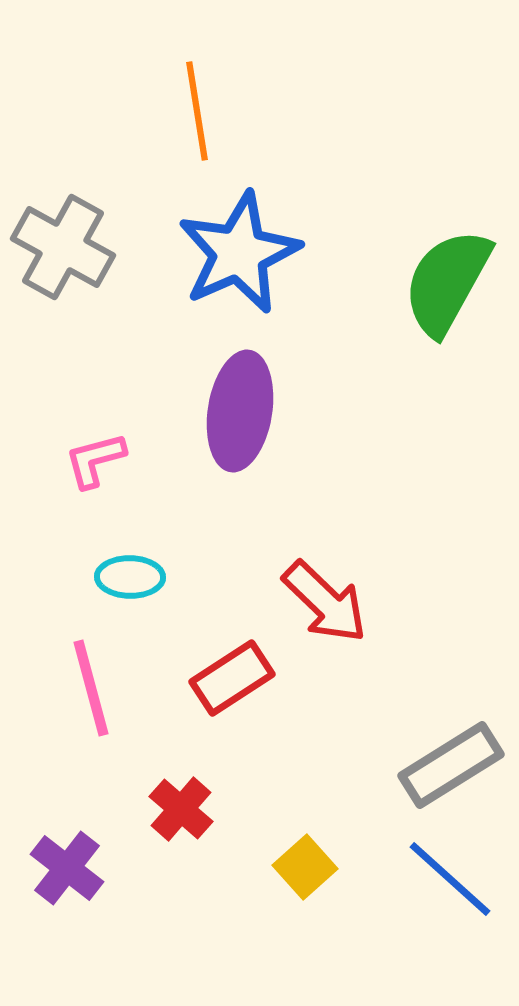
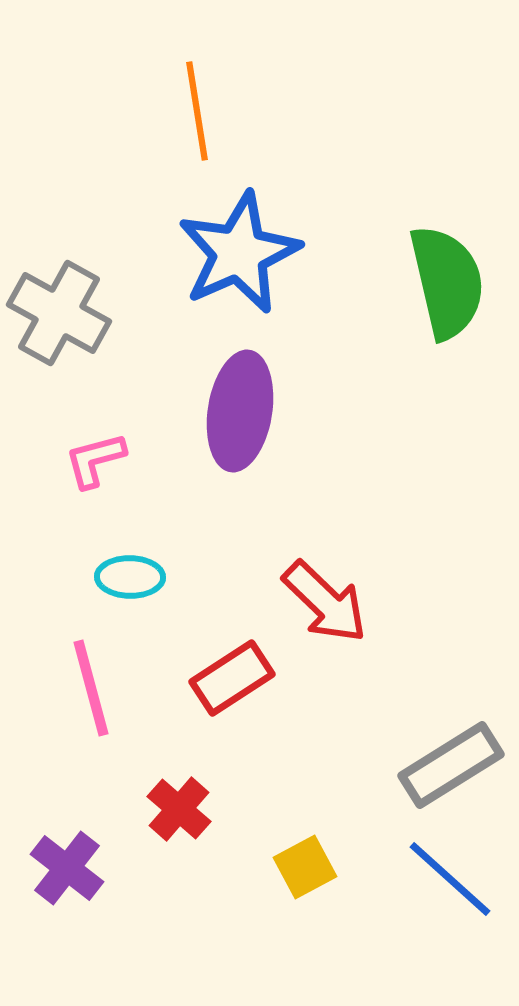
gray cross: moved 4 px left, 66 px down
green semicircle: rotated 138 degrees clockwise
red cross: moved 2 px left
yellow square: rotated 14 degrees clockwise
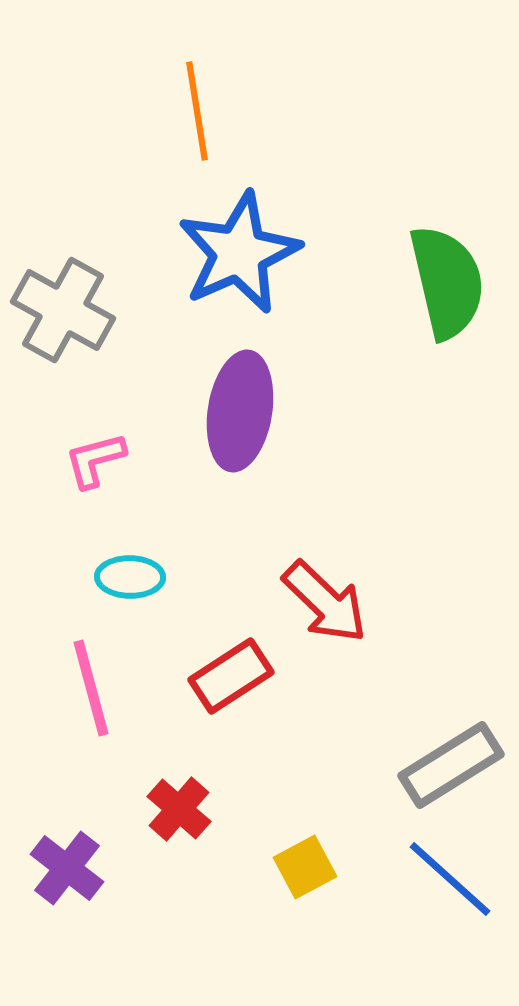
gray cross: moved 4 px right, 3 px up
red rectangle: moved 1 px left, 2 px up
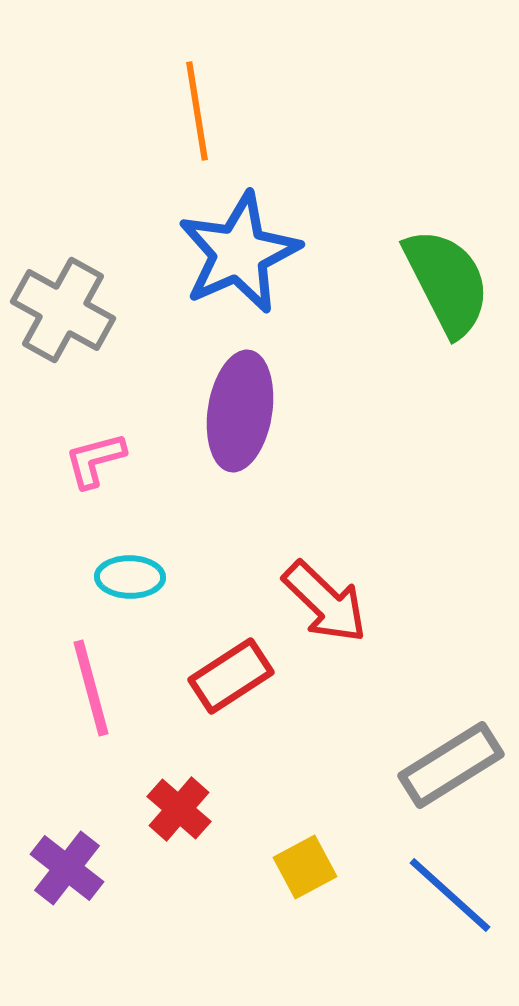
green semicircle: rotated 14 degrees counterclockwise
blue line: moved 16 px down
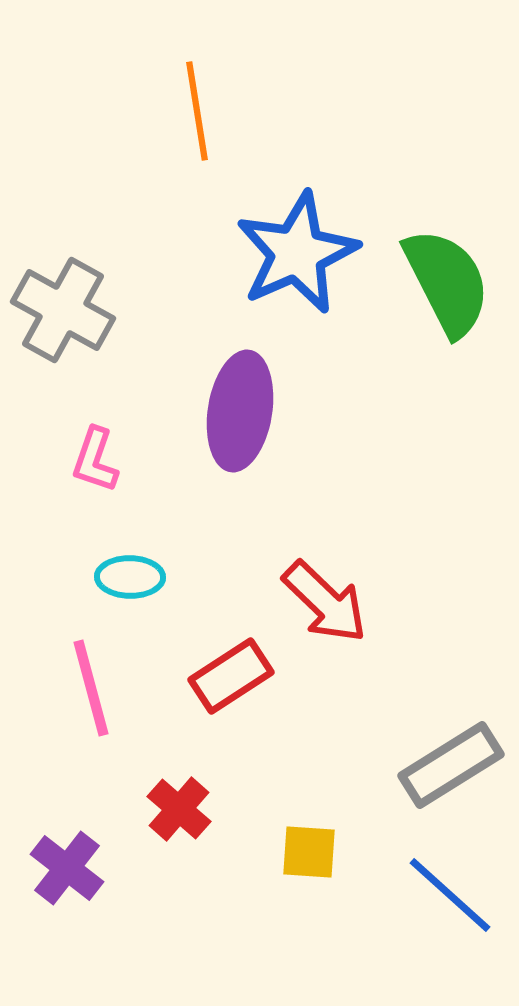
blue star: moved 58 px right
pink L-shape: rotated 56 degrees counterclockwise
yellow square: moved 4 px right, 15 px up; rotated 32 degrees clockwise
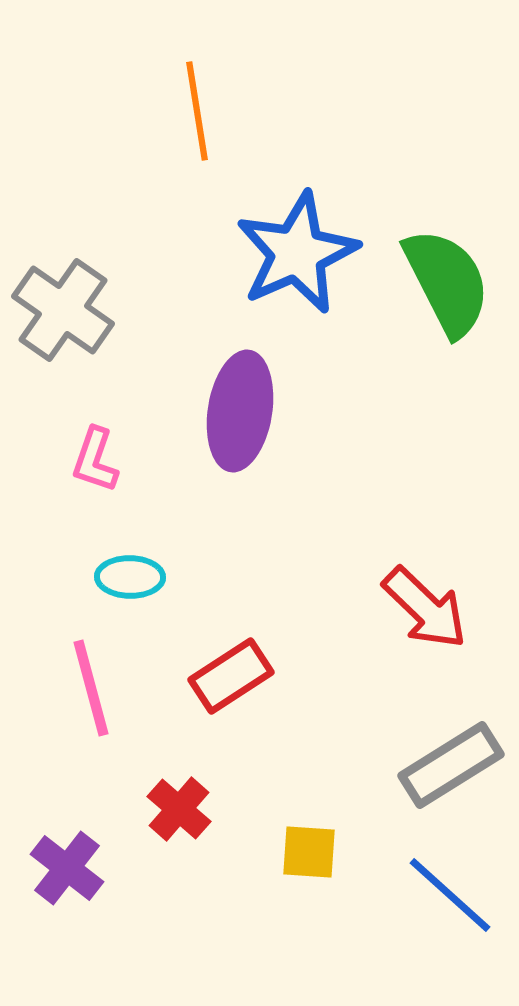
gray cross: rotated 6 degrees clockwise
red arrow: moved 100 px right, 6 px down
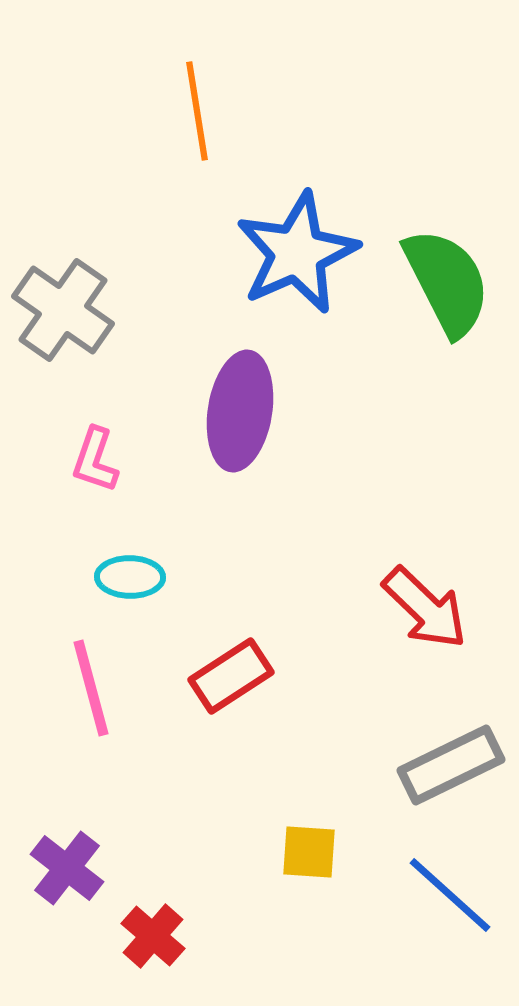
gray rectangle: rotated 6 degrees clockwise
red cross: moved 26 px left, 127 px down
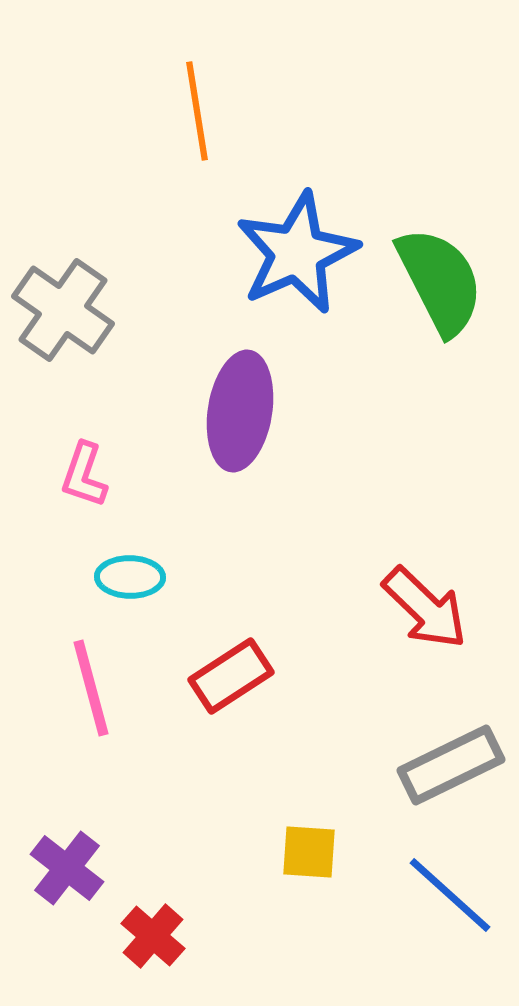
green semicircle: moved 7 px left, 1 px up
pink L-shape: moved 11 px left, 15 px down
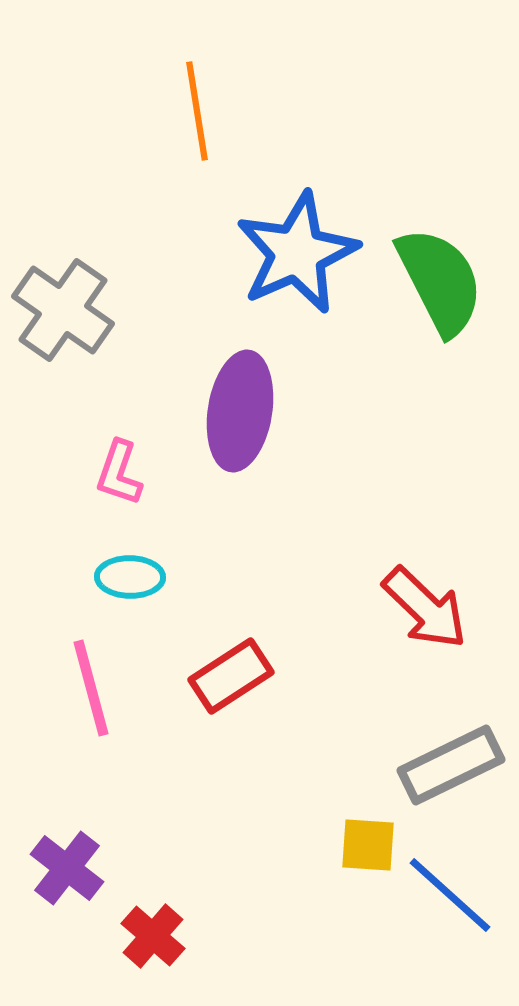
pink L-shape: moved 35 px right, 2 px up
yellow square: moved 59 px right, 7 px up
